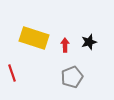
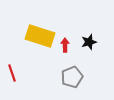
yellow rectangle: moved 6 px right, 2 px up
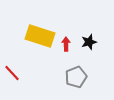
red arrow: moved 1 px right, 1 px up
red line: rotated 24 degrees counterclockwise
gray pentagon: moved 4 px right
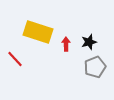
yellow rectangle: moved 2 px left, 4 px up
red line: moved 3 px right, 14 px up
gray pentagon: moved 19 px right, 10 px up
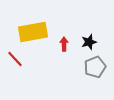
yellow rectangle: moved 5 px left; rotated 28 degrees counterclockwise
red arrow: moved 2 px left
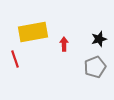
black star: moved 10 px right, 3 px up
red line: rotated 24 degrees clockwise
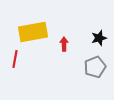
black star: moved 1 px up
red line: rotated 30 degrees clockwise
